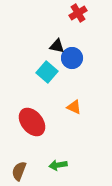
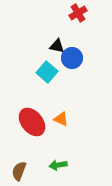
orange triangle: moved 13 px left, 12 px down
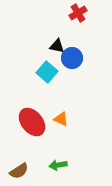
brown semicircle: rotated 144 degrees counterclockwise
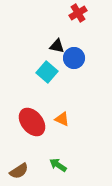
blue circle: moved 2 px right
orange triangle: moved 1 px right
green arrow: rotated 42 degrees clockwise
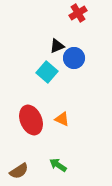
black triangle: rotated 35 degrees counterclockwise
red ellipse: moved 1 px left, 2 px up; rotated 16 degrees clockwise
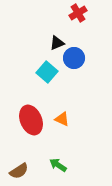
black triangle: moved 3 px up
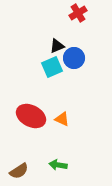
black triangle: moved 3 px down
cyan square: moved 5 px right, 5 px up; rotated 25 degrees clockwise
red ellipse: moved 4 px up; rotated 40 degrees counterclockwise
green arrow: rotated 24 degrees counterclockwise
